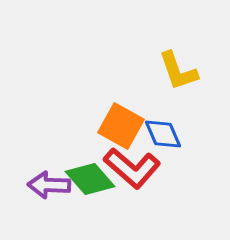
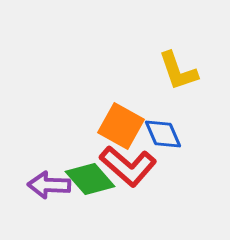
red L-shape: moved 4 px left, 2 px up
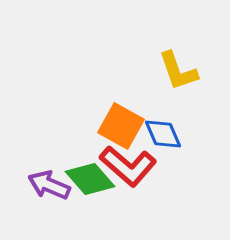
purple arrow: rotated 21 degrees clockwise
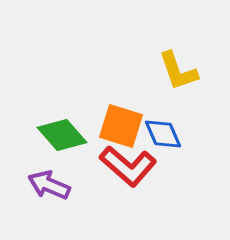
orange square: rotated 12 degrees counterclockwise
green diamond: moved 28 px left, 44 px up
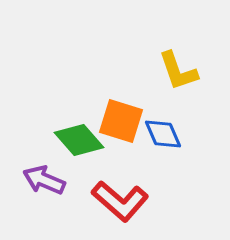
orange square: moved 5 px up
green diamond: moved 17 px right, 5 px down
red L-shape: moved 8 px left, 35 px down
purple arrow: moved 5 px left, 5 px up
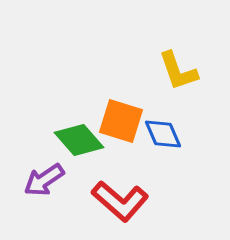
purple arrow: rotated 57 degrees counterclockwise
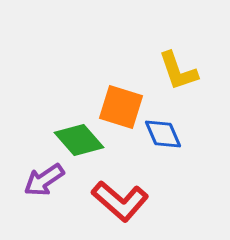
orange square: moved 14 px up
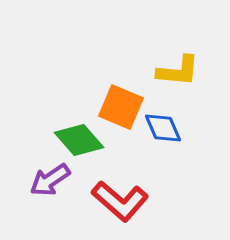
yellow L-shape: rotated 66 degrees counterclockwise
orange square: rotated 6 degrees clockwise
blue diamond: moved 6 px up
purple arrow: moved 6 px right
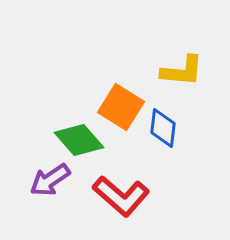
yellow L-shape: moved 4 px right
orange square: rotated 9 degrees clockwise
blue diamond: rotated 30 degrees clockwise
red L-shape: moved 1 px right, 5 px up
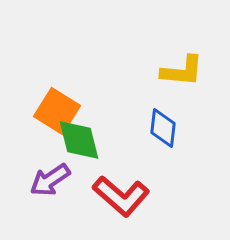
orange square: moved 64 px left, 4 px down
green diamond: rotated 27 degrees clockwise
